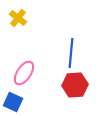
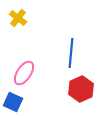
red hexagon: moved 6 px right, 4 px down; rotated 20 degrees counterclockwise
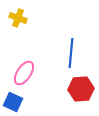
yellow cross: rotated 18 degrees counterclockwise
red hexagon: rotated 20 degrees clockwise
